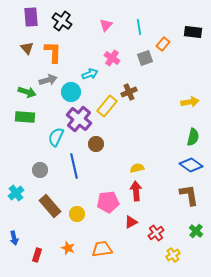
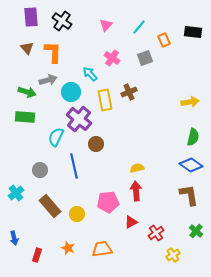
cyan line: rotated 49 degrees clockwise
orange rectangle: moved 1 px right, 4 px up; rotated 64 degrees counterclockwise
cyan arrow: rotated 112 degrees counterclockwise
yellow rectangle: moved 2 px left, 6 px up; rotated 50 degrees counterclockwise
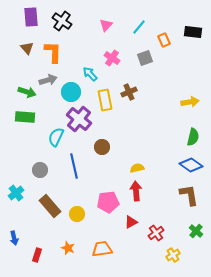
brown circle: moved 6 px right, 3 px down
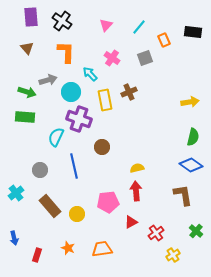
orange L-shape: moved 13 px right
purple cross: rotated 20 degrees counterclockwise
brown L-shape: moved 6 px left
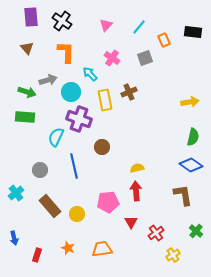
red triangle: rotated 32 degrees counterclockwise
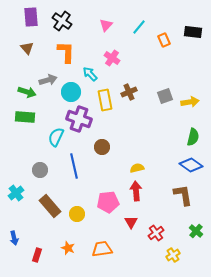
gray square: moved 20 px right, 38 px down
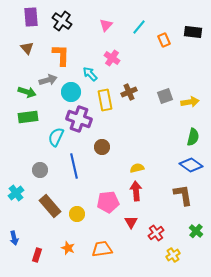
orange L-shape: moved 5 px left, 3 px down
green rectangle: moved 3 px right; rotated 12 degrees counterclockwise
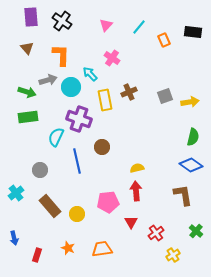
cyan circle: moved 5 px up
blue line: moved 3 px right, 5 px up
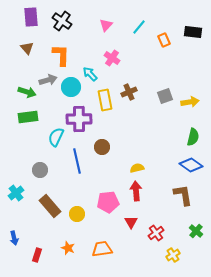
purple cross: rotated 20 degrees counterclockwise
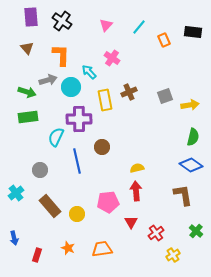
cyan arrow: moved 1 px left, 2 px up
yellow arrow: moved 3 px down
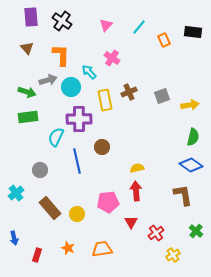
gray square: moved 3 px left
brown rectangle: moved 2 px down
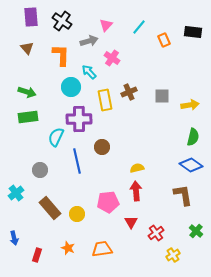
gray arrow: moved 41 px right, 39 px up
gray square: rotated 21 degrees clockwise
